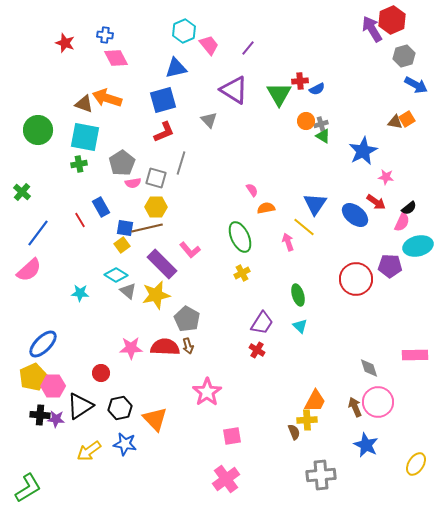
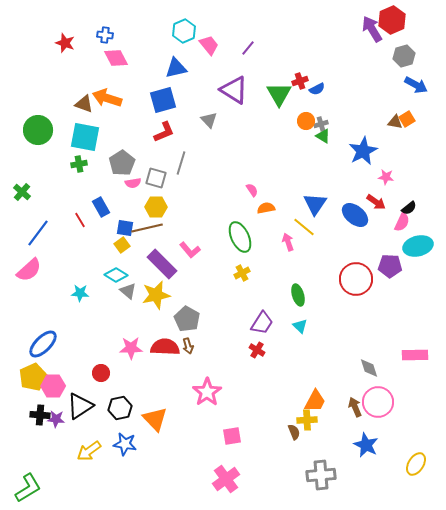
red cross at (300, 81): rotated 14 degrees counterclockwise
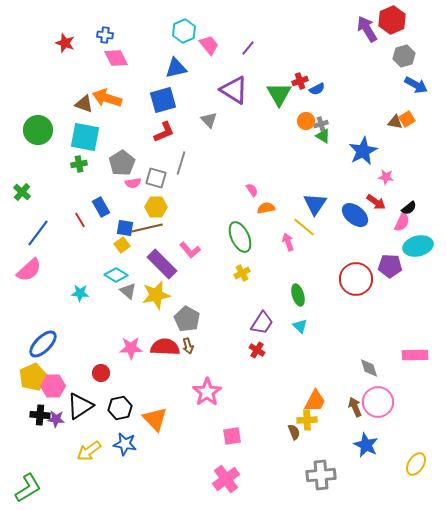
purple arrow at (372, 29): moved 5 px left
